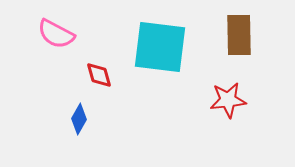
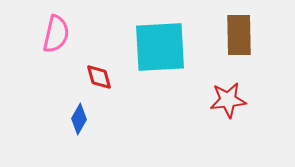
pink semicircle: rotated 105 degrees counterclockwise
cyan square: rotated 10 degrees counterclockwise
red diamond: moved 2 px down
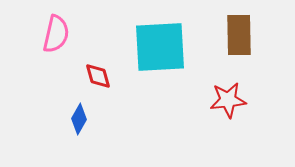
red diamond: moved 1 px left, 1 px up
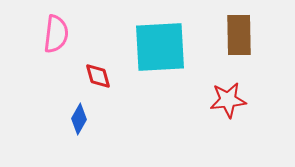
pink semicircle: rotated 6 degrees counterclockwise
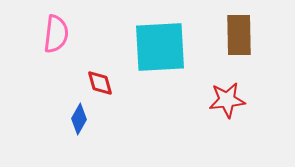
red diamond: moved 2 px right, 7 px down
red star: moved 1 px left
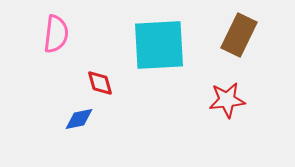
brown rectangle: rotated 27 degrees clockwise
cyan square: moved 1 px left, 2 px up
blue diamond: rotated 48 degrees clockwise
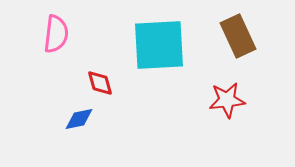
brown rectangle: moved 1 px left, 1 px down; rotated 51 degrees counterclockwise
